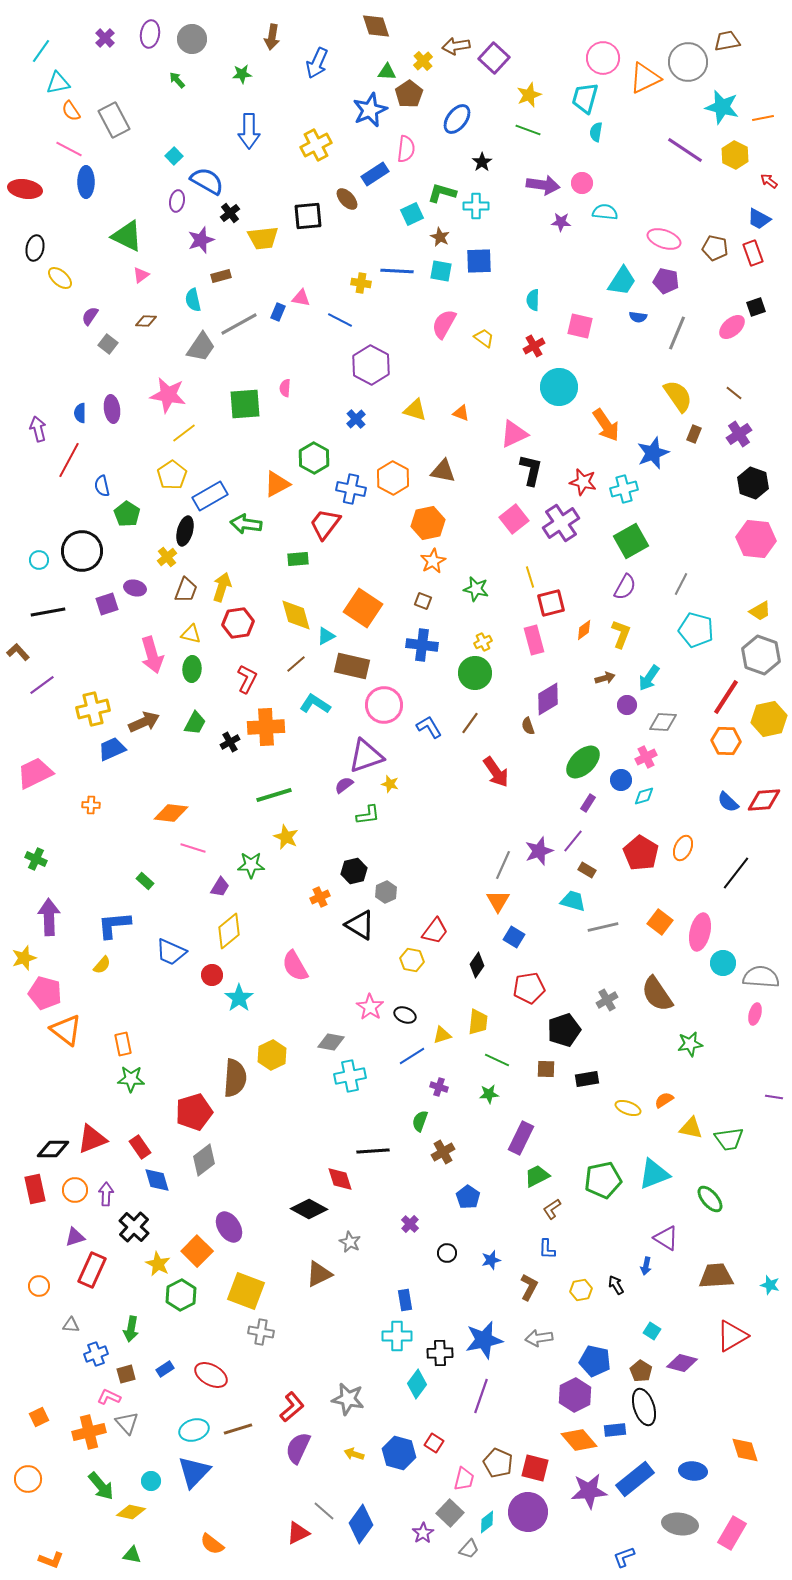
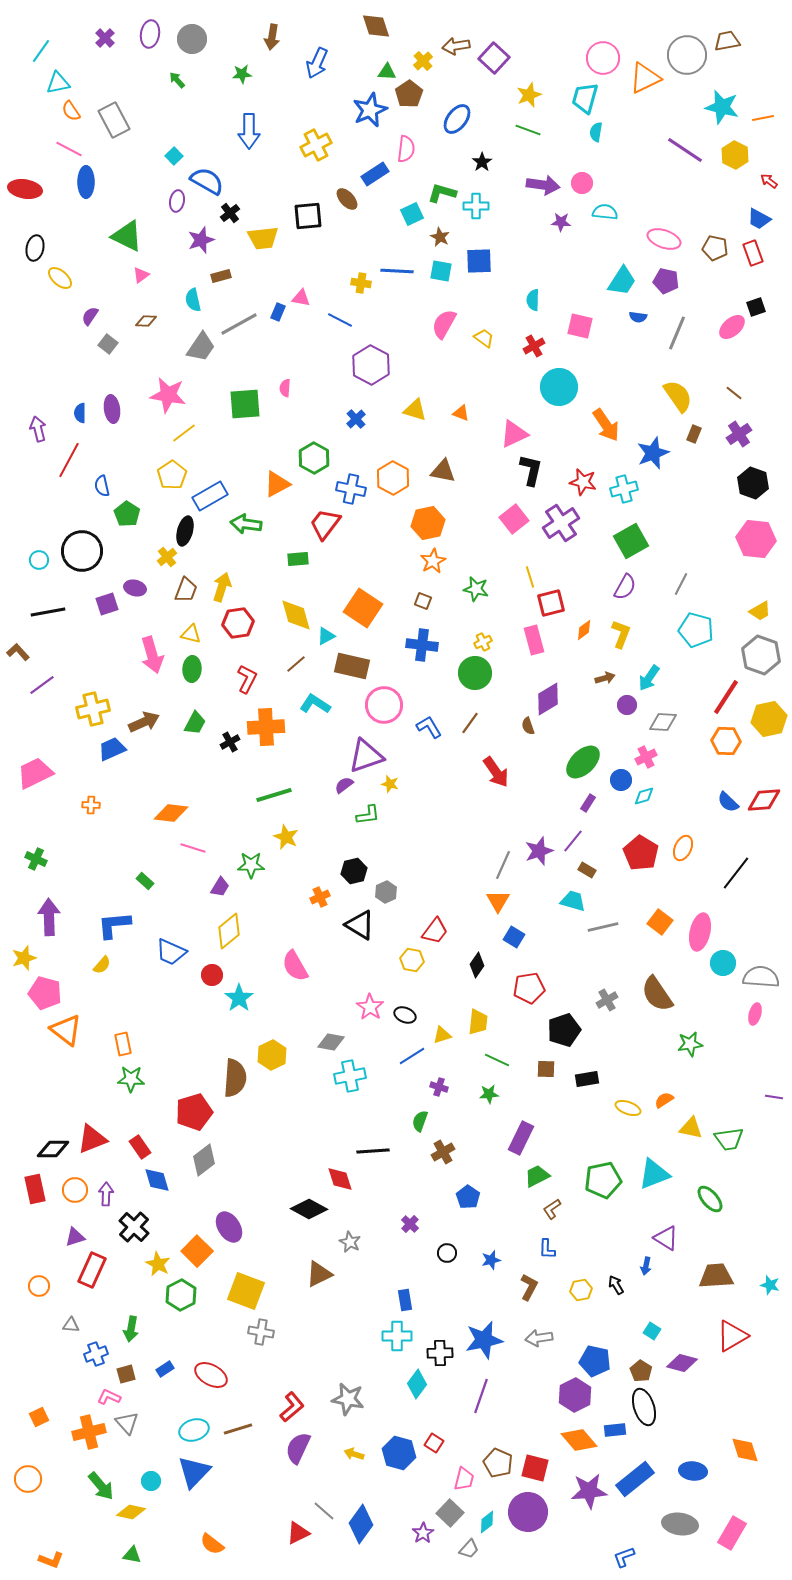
gray circle at (688, 62): moved 1 px left, 7 px up
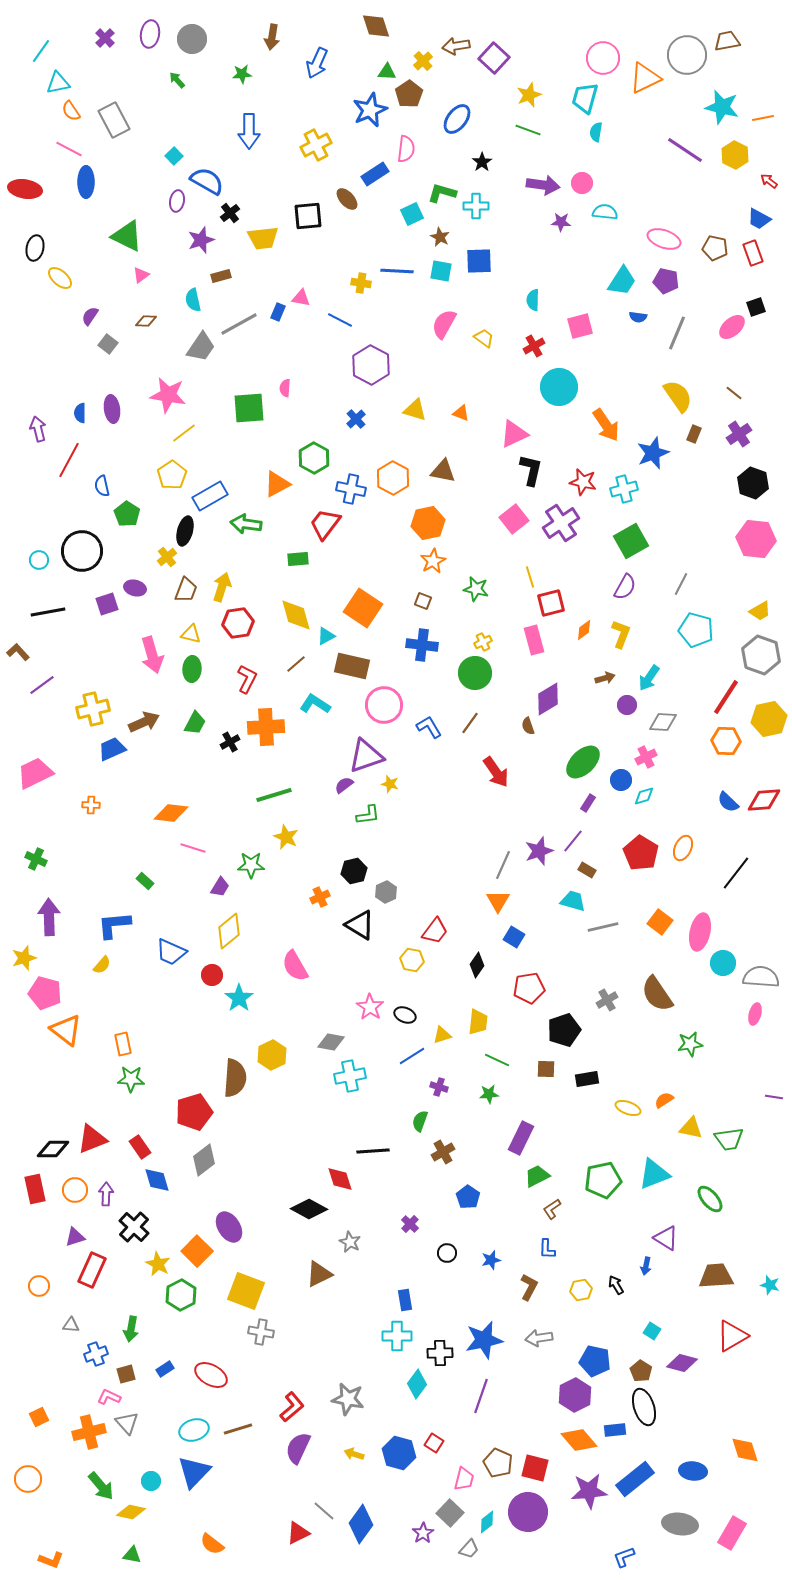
pink square at (580, 326): rotated 28 degrees counterclockwise
green square at (245, 404): moved 4 px right, 4 px down
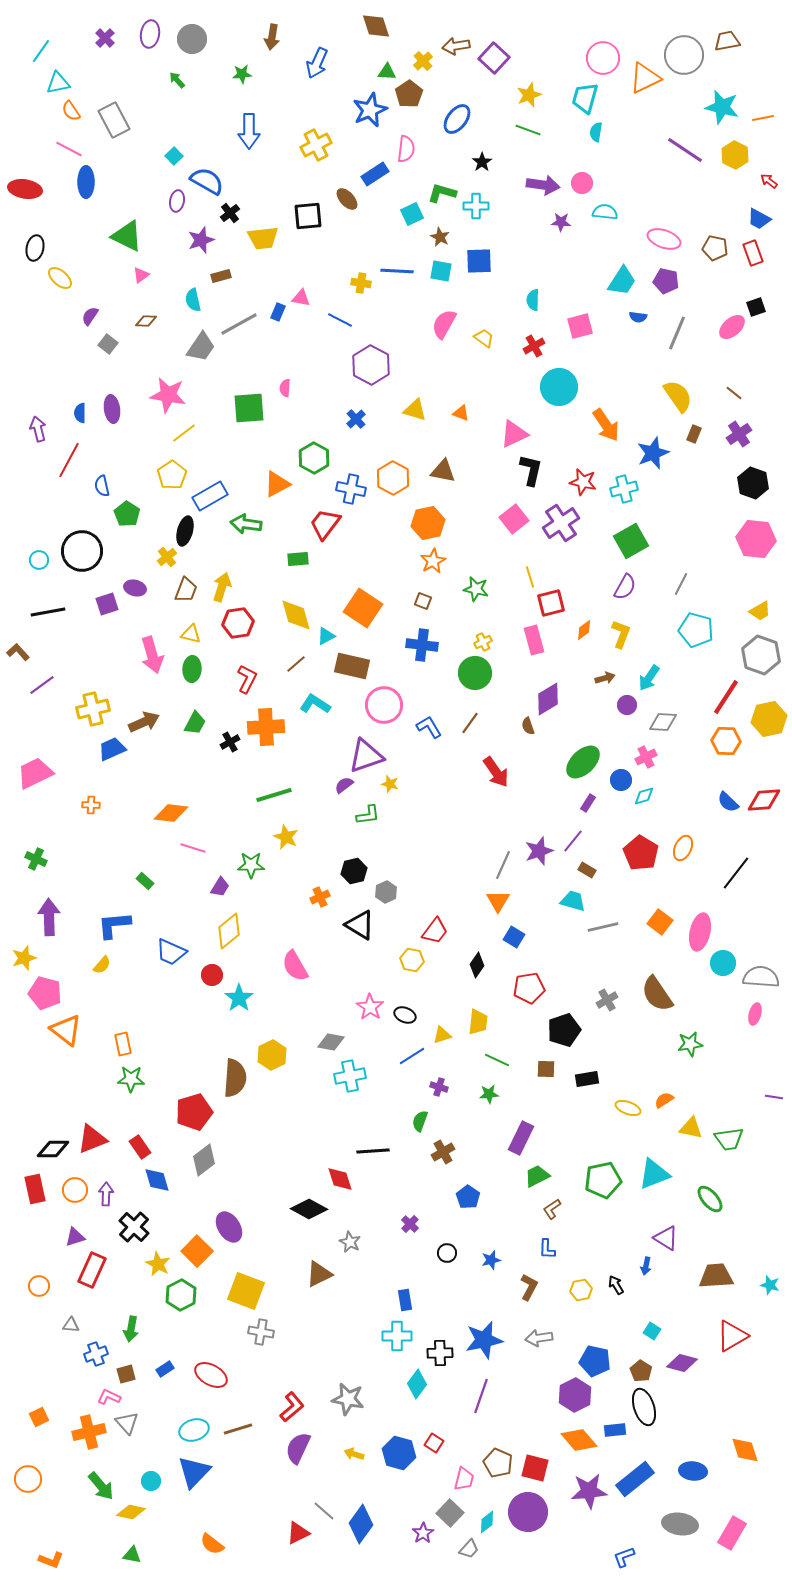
gray circle at (687, 55): moved 3 px left
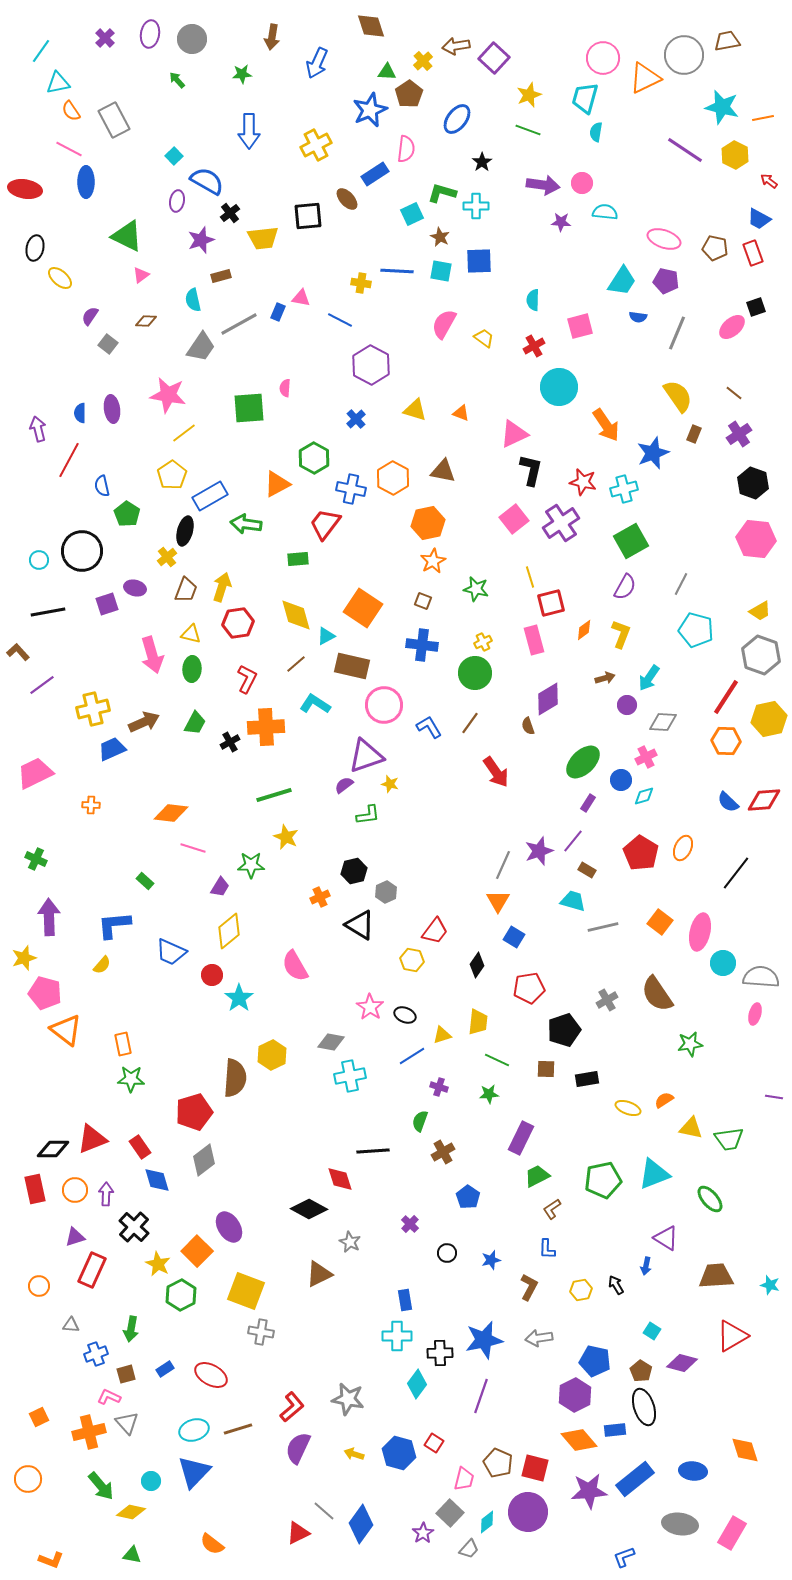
brown diamond at (376, 26): moved 5 px left
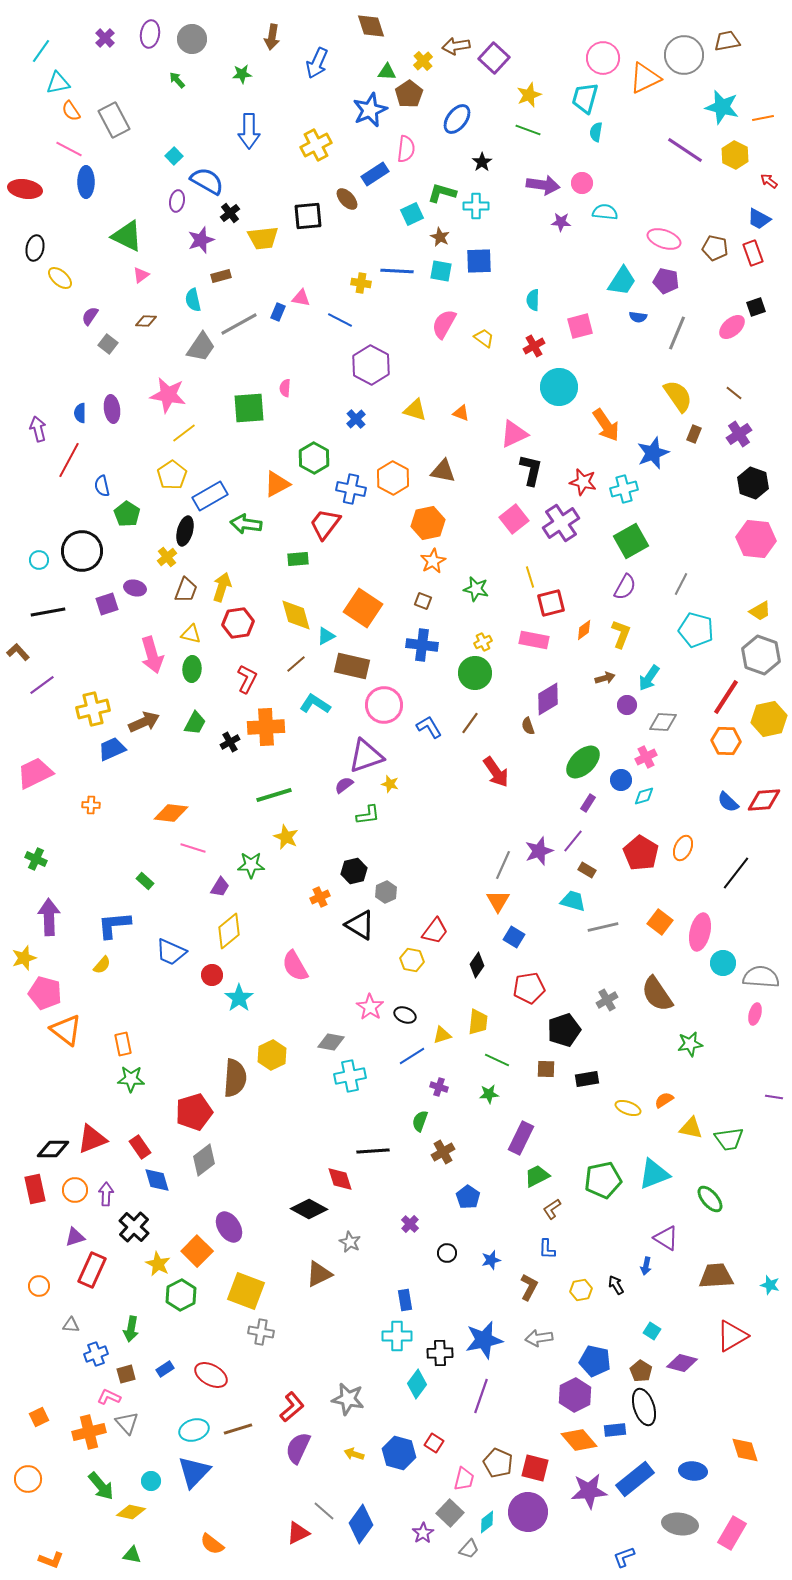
pink rectangle at (534, 640): rotated 64 degrees counterclockwise
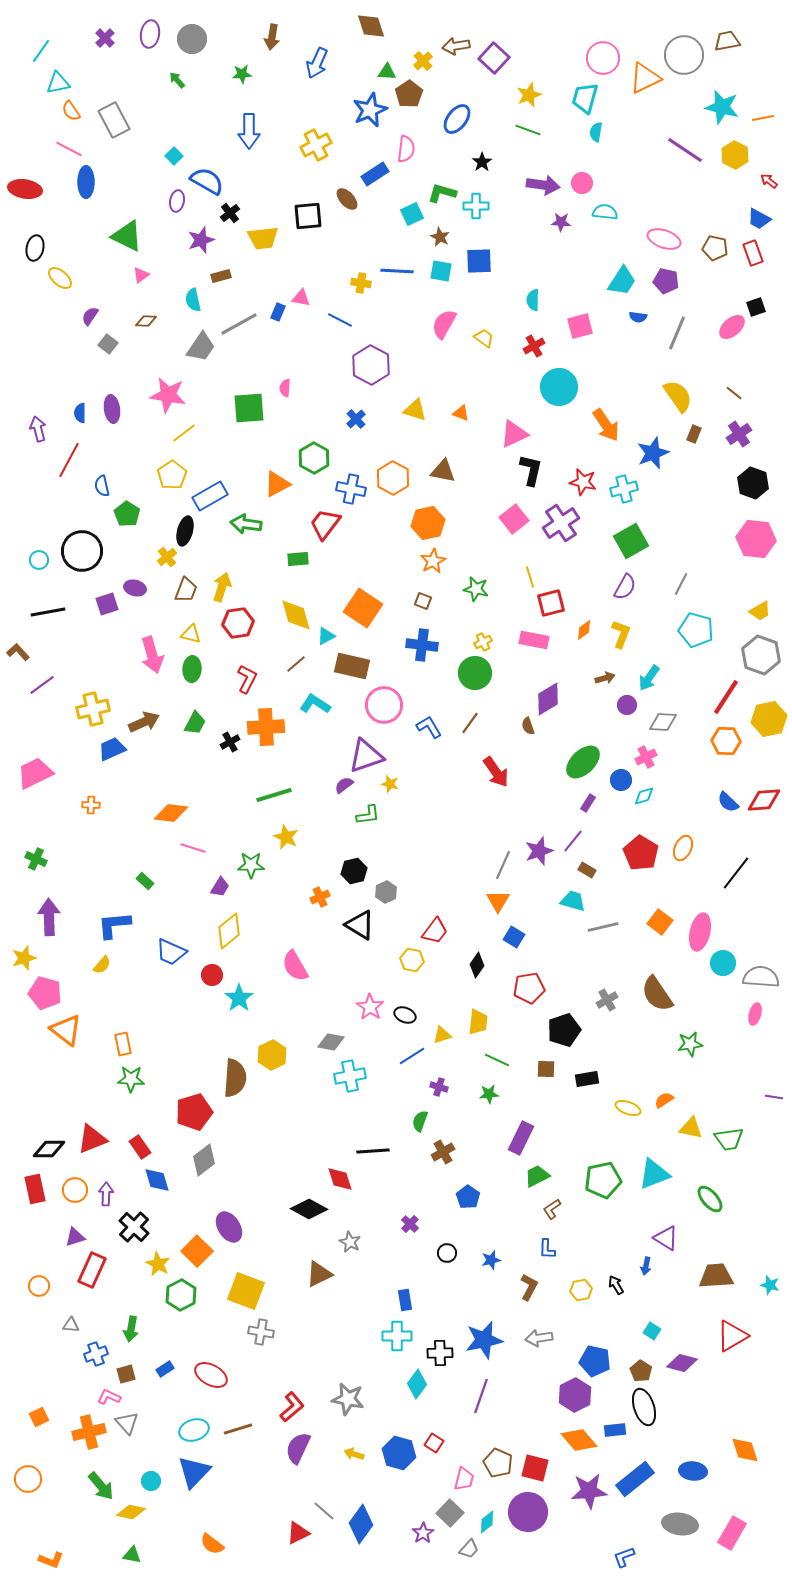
black diamond at (53, 1149): moved 4 px left
